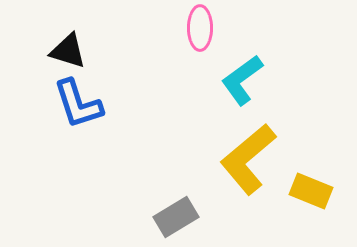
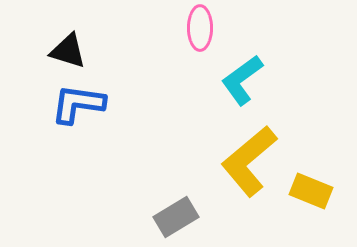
blue L-shape: rotated 116 degrees clockwise
yellow L-shape: moved 1 px right, 2 px down
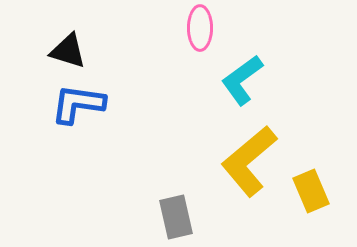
yellow rectangle: rotated 45 degrees clockwise
gray rectangle: rotated 72 degrees counterclockwise
